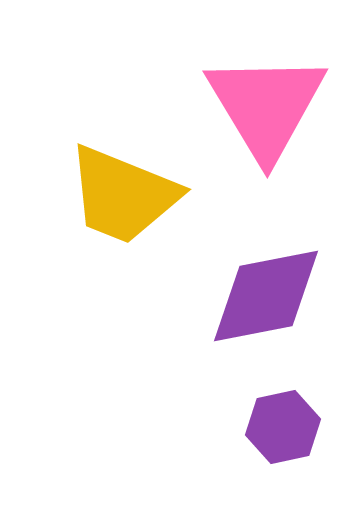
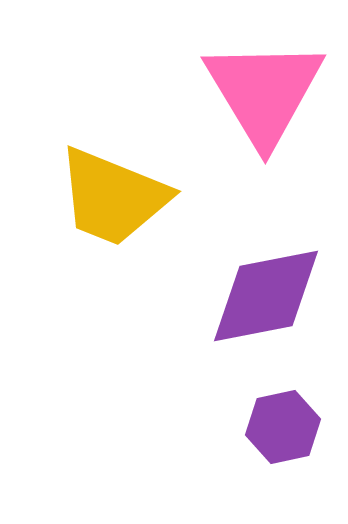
pink triangle: moved 2 px left, 14 px up
yellow trapezoid: moved 10 px left, 2 px down
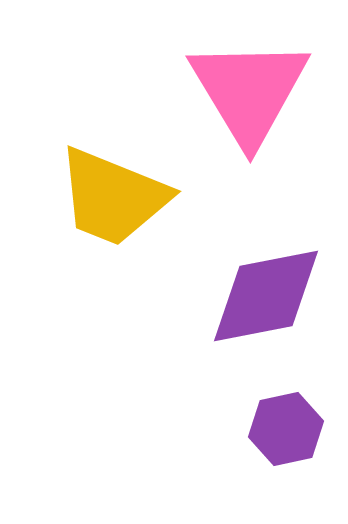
pink triangle: moved 15 px left, 1 px up
purple hexagon: moved 3 px right, 2 px down
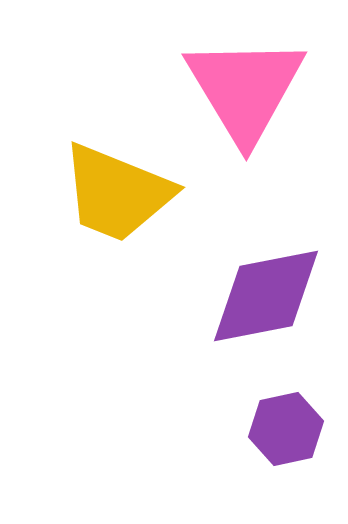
pink triangle: moved 4 px left, 2 px up
yellow trapezoid: moved 4 px right, 4 px up
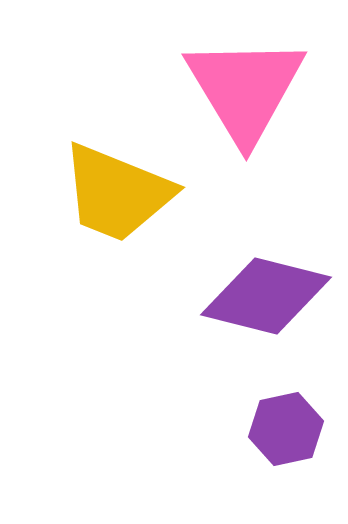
purple diamond: rotated 25 degrees clockwise
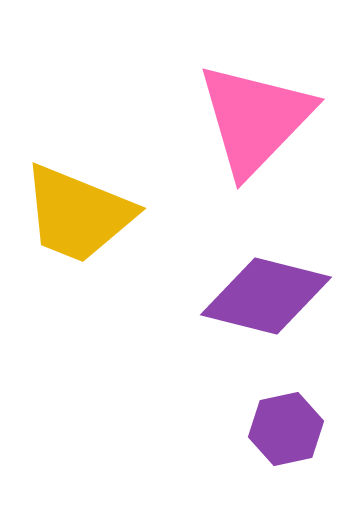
pink triangle: moved 10 px right, 30 px down; rotated 15 degrees clockwise
yellow trapezoid: moved 39 px left, 21 px down
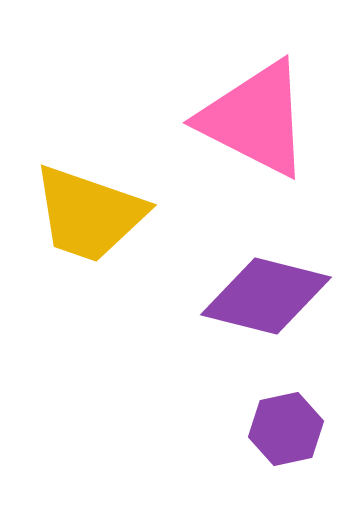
pink triangle: rotated 47 degrees counterclockwise
yellow trapezoid: moved 11 px right; rotated 3 degrees counterclockwise
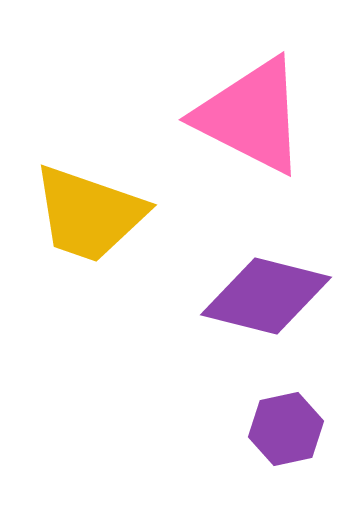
pink triangle: moved 4 px left, 3 px up
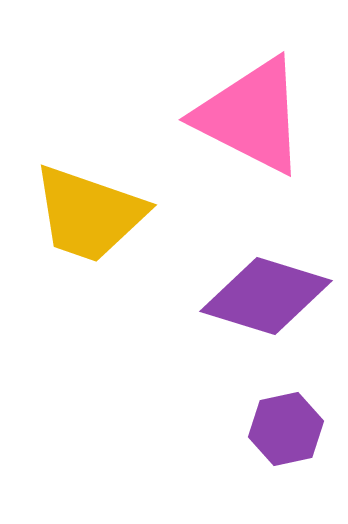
purple diamond: rotated 3 degrees clockwise
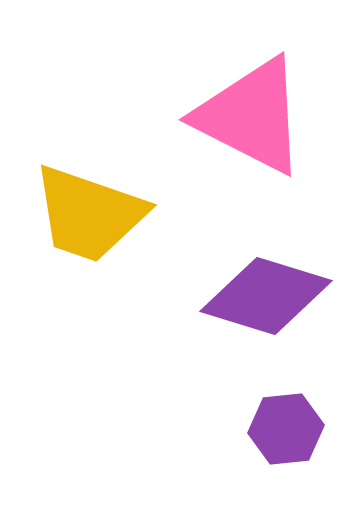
purple hexagon: rotated 6 degrees clockwise
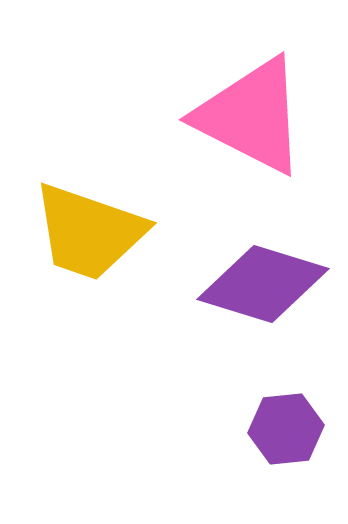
yellow trapezoid: moved 18 px down
purple diamond: moved 3 px left, 12 px up
